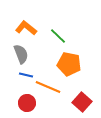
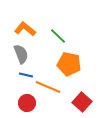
orange L-shape: moved 1 px left, 1 px down
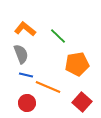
orange pentagon: moved 8 px right; rotated 20 degrees counterclockwise
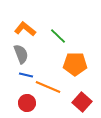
orange pentagon: moved 2 px left; rotated 10 degrees clockwise
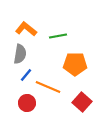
orange L-shape: moved 1 px right
green line: rotated 54 degrees counterclockwise
gray semicircle: moved 1 px left; rotated 30 degrees clockwise
blue line: rotated 64 degrees counterclockwise
